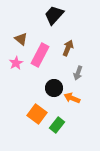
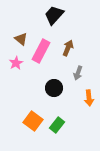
pink rectangle: moved 1 px right, 4 px up
orange arrow: moved 17 px right; rotated 119 degrees counterclockwise
orange square: moved 4 px left, 7 px down
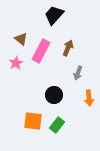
black circle: moved 7 px down
orange square: rotated 30 degrees counterclockwise
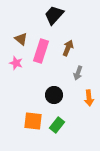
pink rectangle: rotated 10 degrees counterclockwise
pink star: rotated 24 degrees counterclockwise
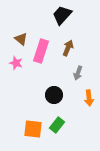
black trapezoid: moved 8 px right
orange square: moved 8 px down
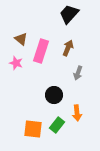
black trapezoid: moved 7 px right, 1 px up
orange arrow: moved 12 px left, 15 px down
